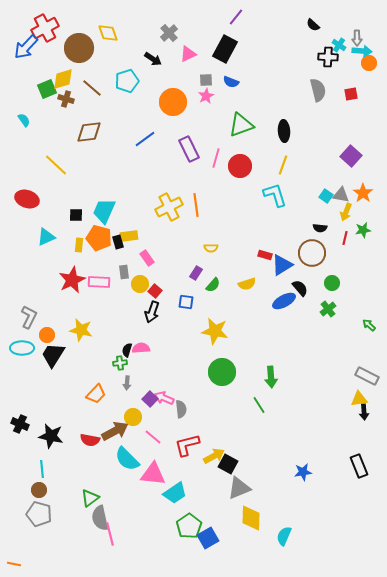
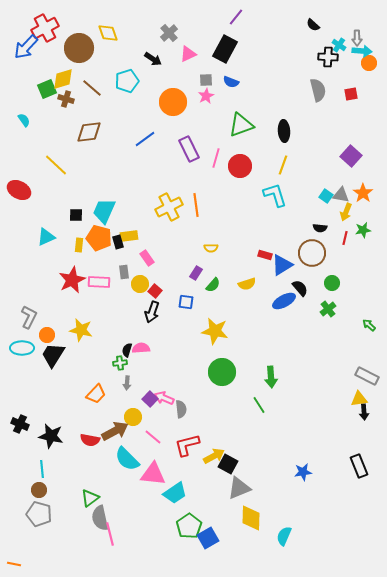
red ellipse at (27, 199): moved 8 px left, 9 px up; rotated 10 degrees clockwise
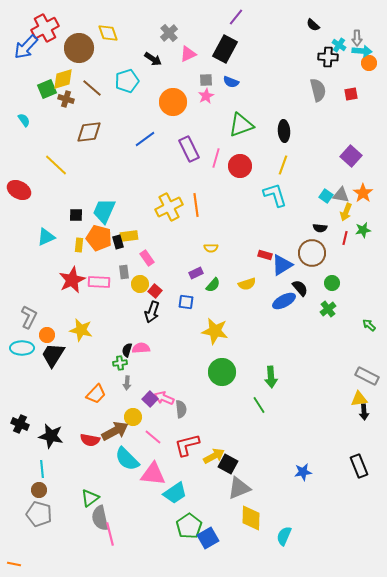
purple rectangle at (196, 273): rotated 32 degrees clockwise
